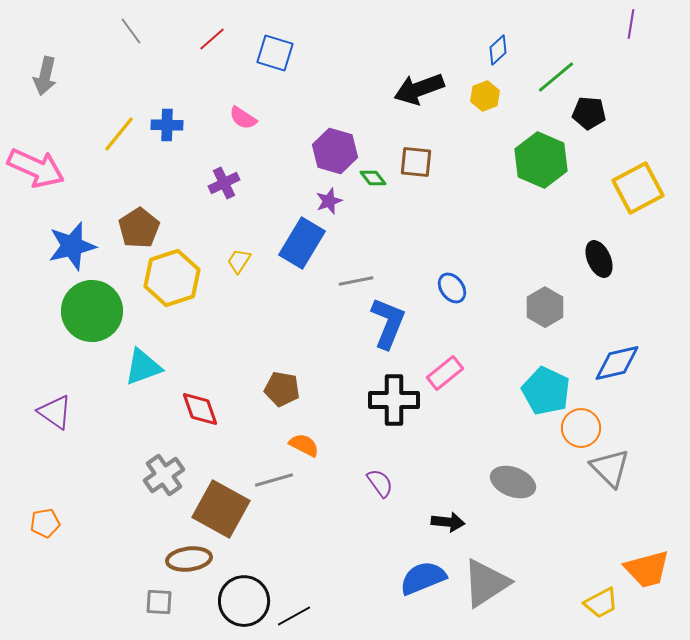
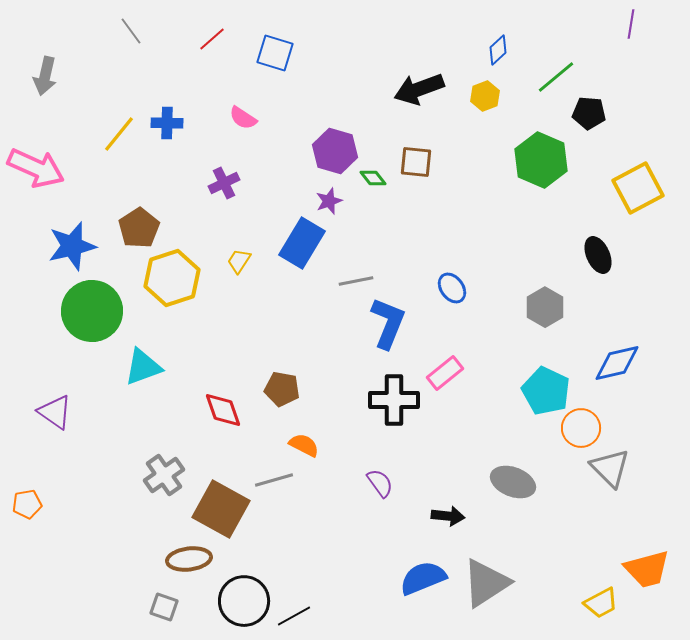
blue cross at (167, 125): moved 2 px up
black ellipse at (599, 259): moved 1 px left, 4 px up
red diamond at (200, 409): moved 23 px right, 1 px down
black arrow at (448, 522): moved 6 px up
orange pentagon at (45, 523): moved 18 px left, 19 px up
gray square at (159, 602): moved 5 px right, 5 px down; rotated 16 degrees clockwise
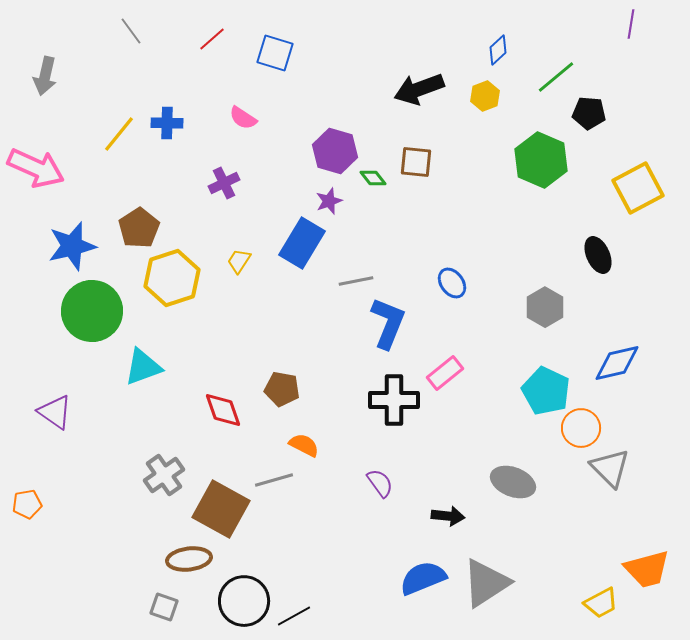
blue ellipse at (452, 288): moved 5 px up
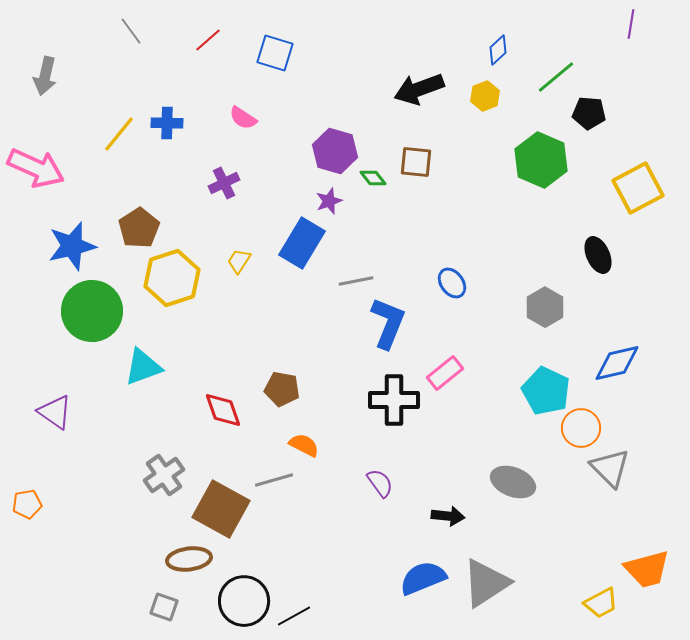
red line at (212, 39): moved 4 px left, 1 px down
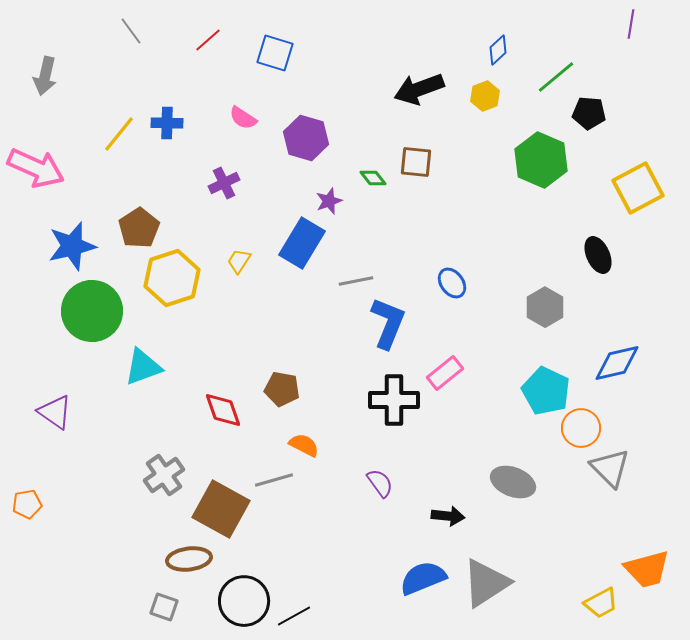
purple hexagon at (335, 151): moved 29 px left, 13 px up
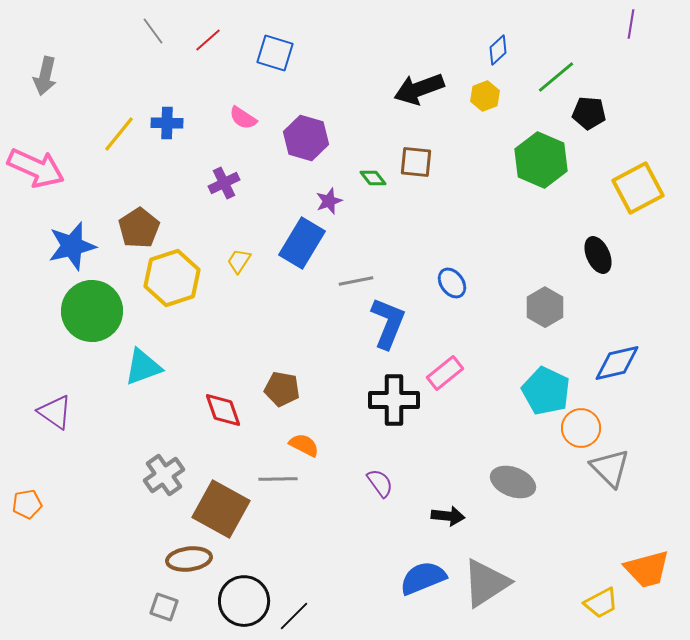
gray line at (131, 31): moved 22 px right
gray line at (274, 480): moved 4 px right, 1 px up; rotated 15 degrees clockwise
black line at (294, 616): rotated 16 degrees counterclockwise
